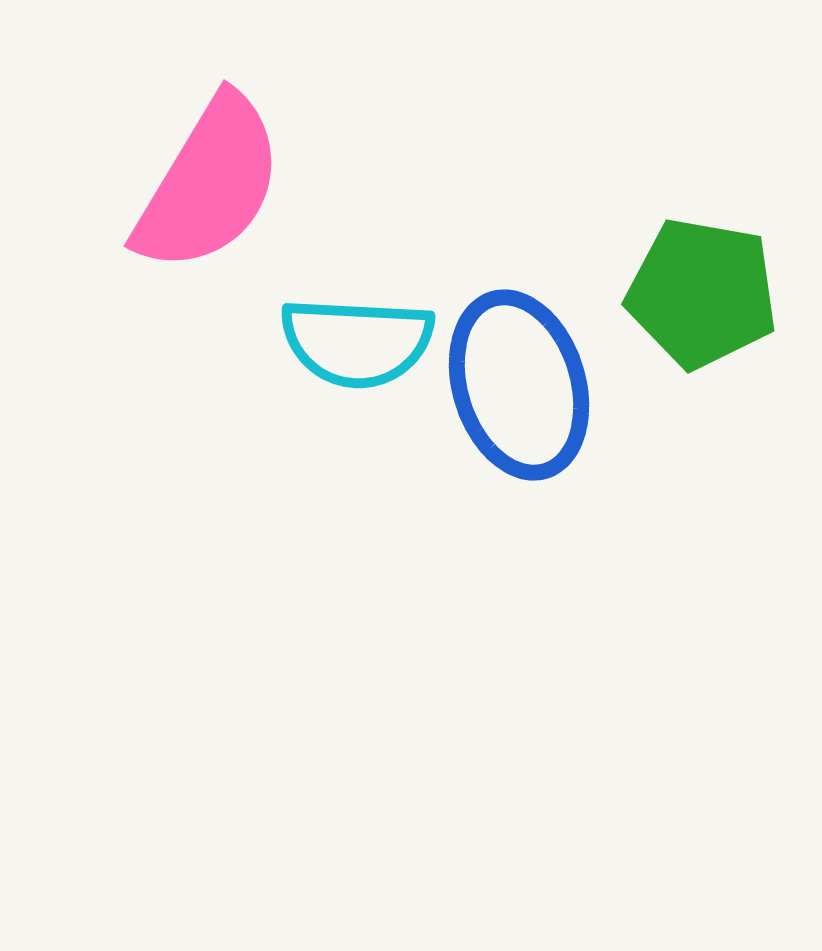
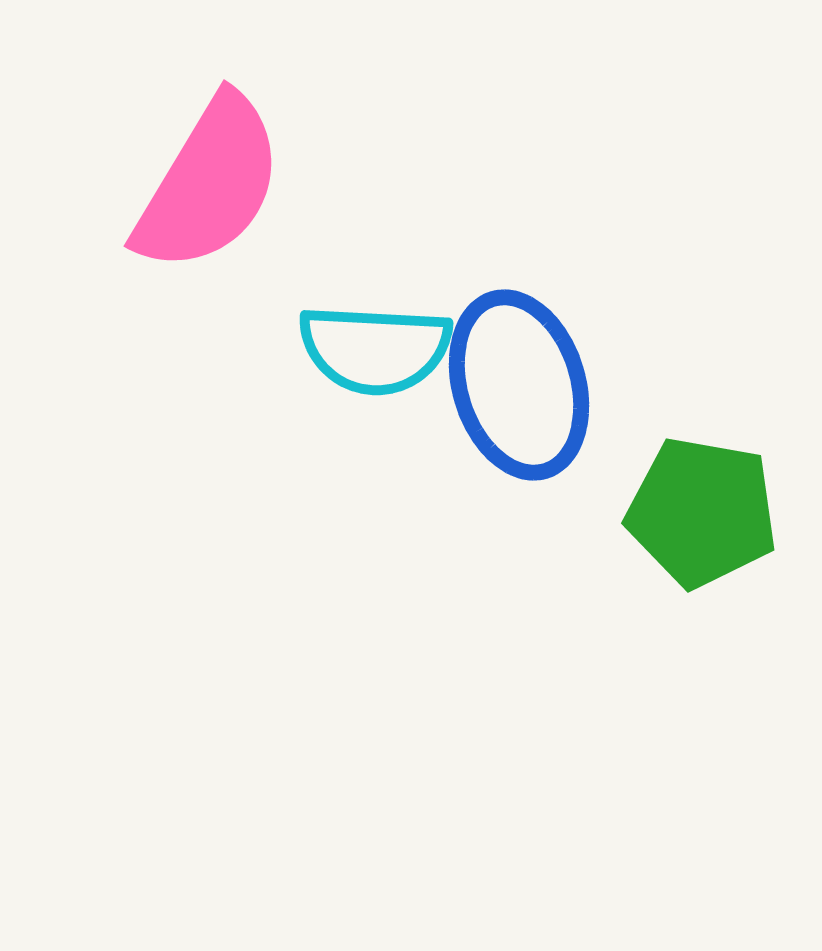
green pentagon: moved 219 px down
cyan semicircle: moved 18 px right, 7 px down
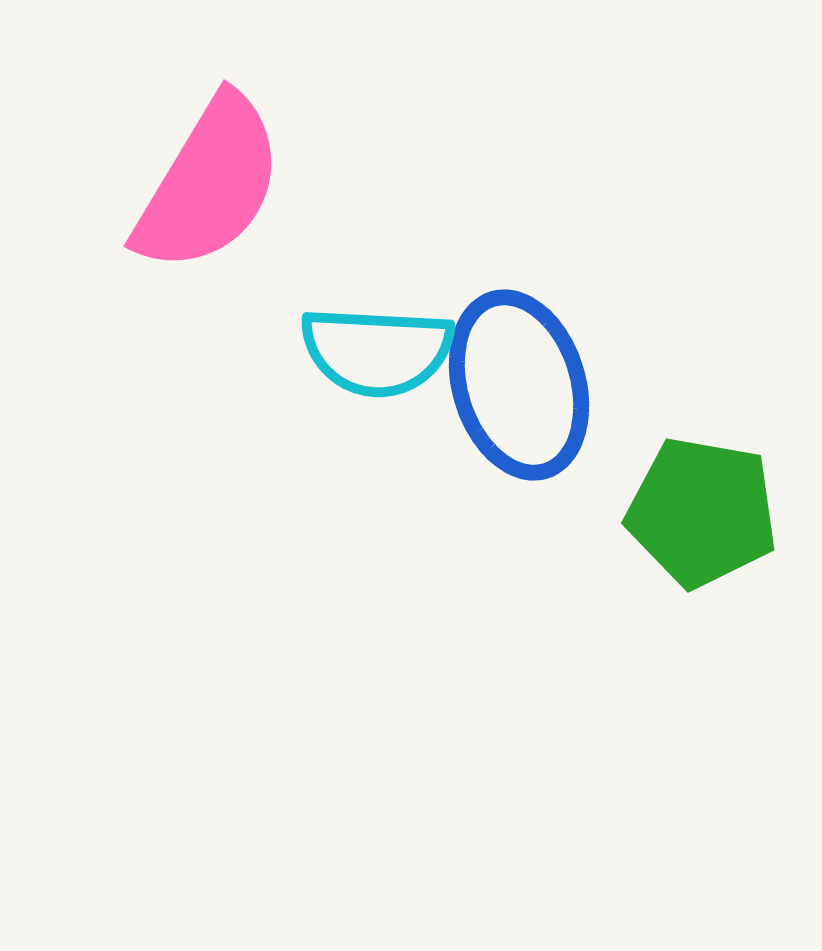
cyan semicircle: moved 2 px right, 2 px down
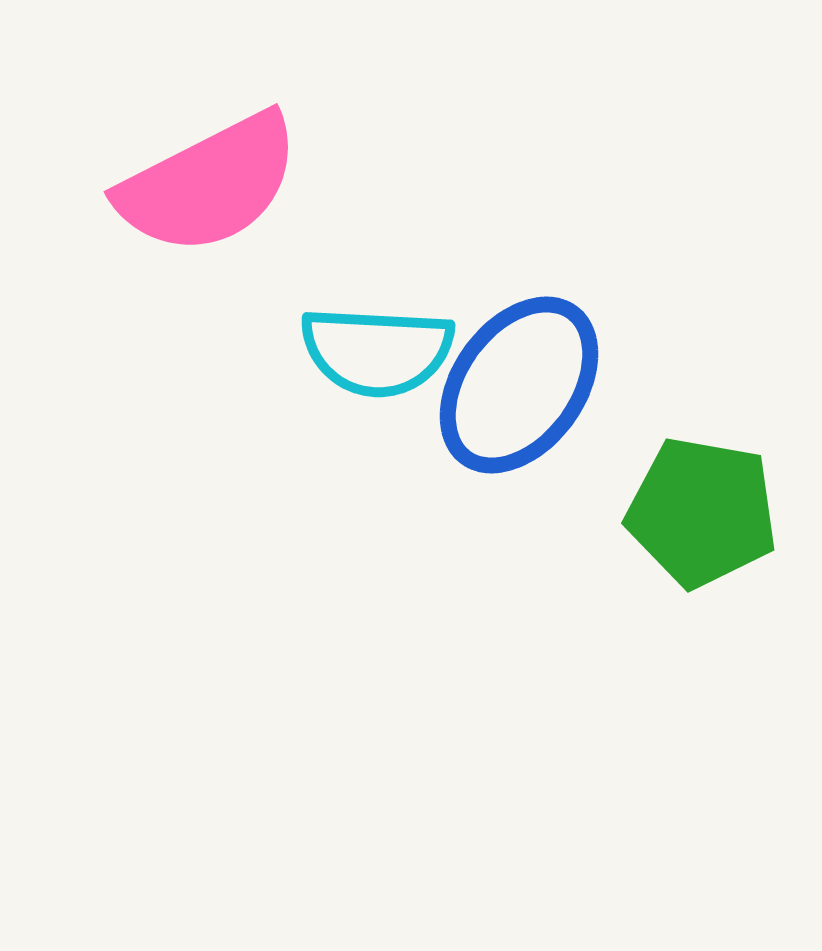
pink semicircle: rotated 32 degrees clockwise
blue ellipse: rotated 53 degrees clockwise
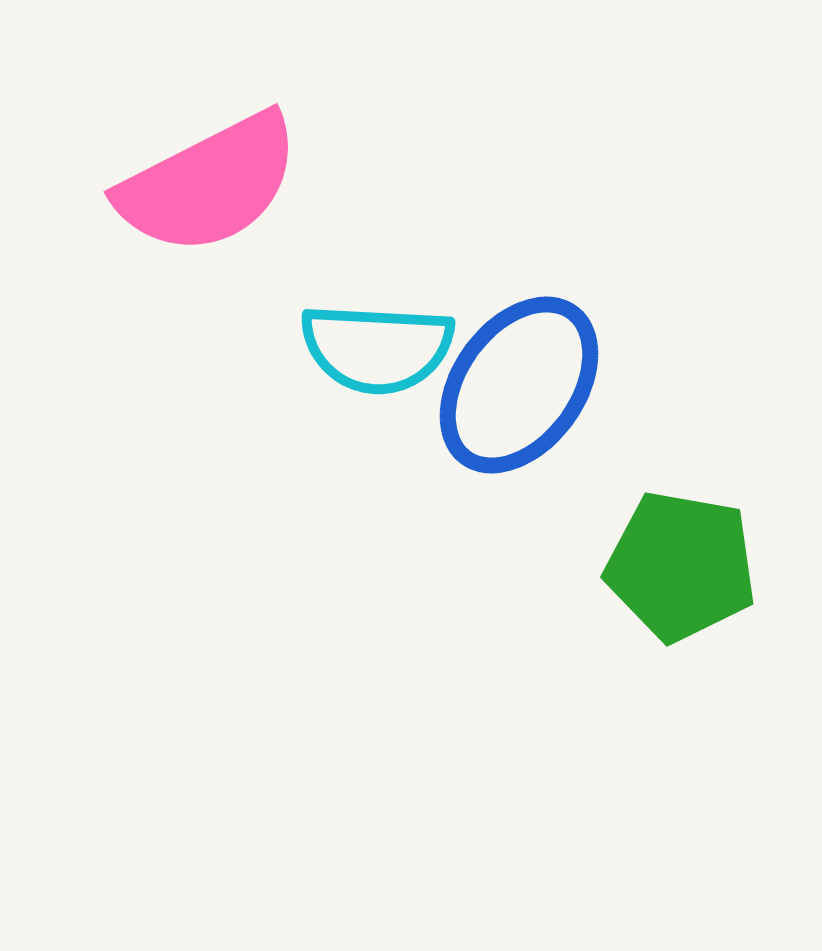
cyan semicircle: moved 3 px up
green pentagon: moved 21 px left, 54 px down
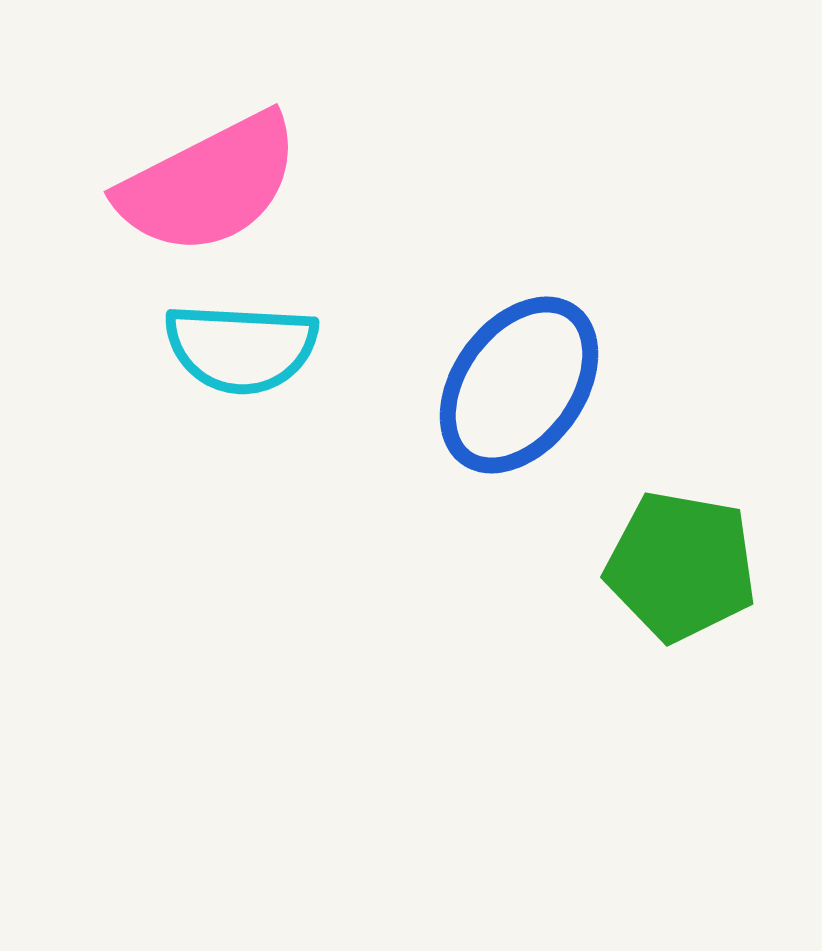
cyan semicircle: moved 136 px left
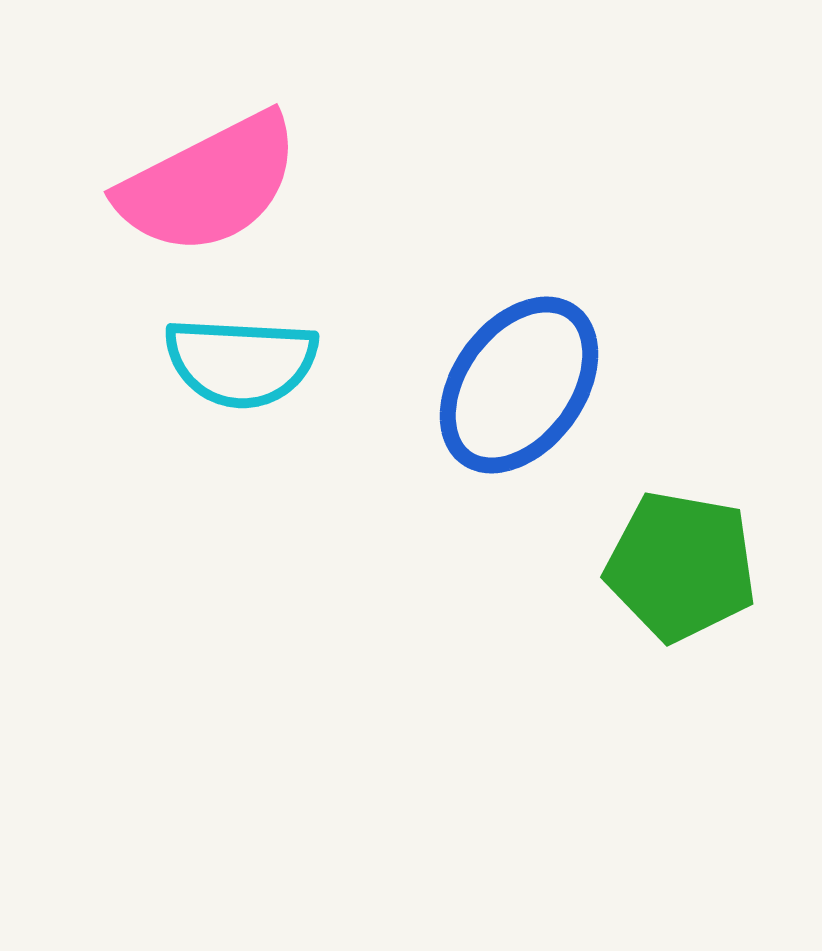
cyan semicircle: moved 14 px down
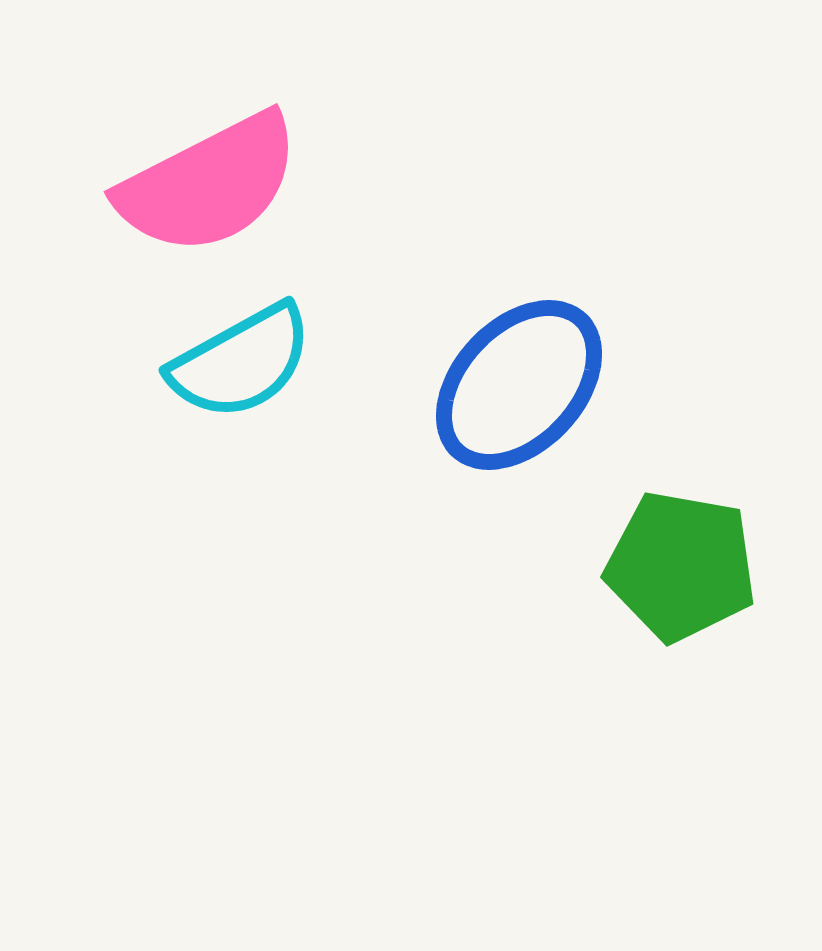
cyan semicircle: rotated 32 degrees counterclockwise
blue ellipse: rotated 7 degrees clockwise
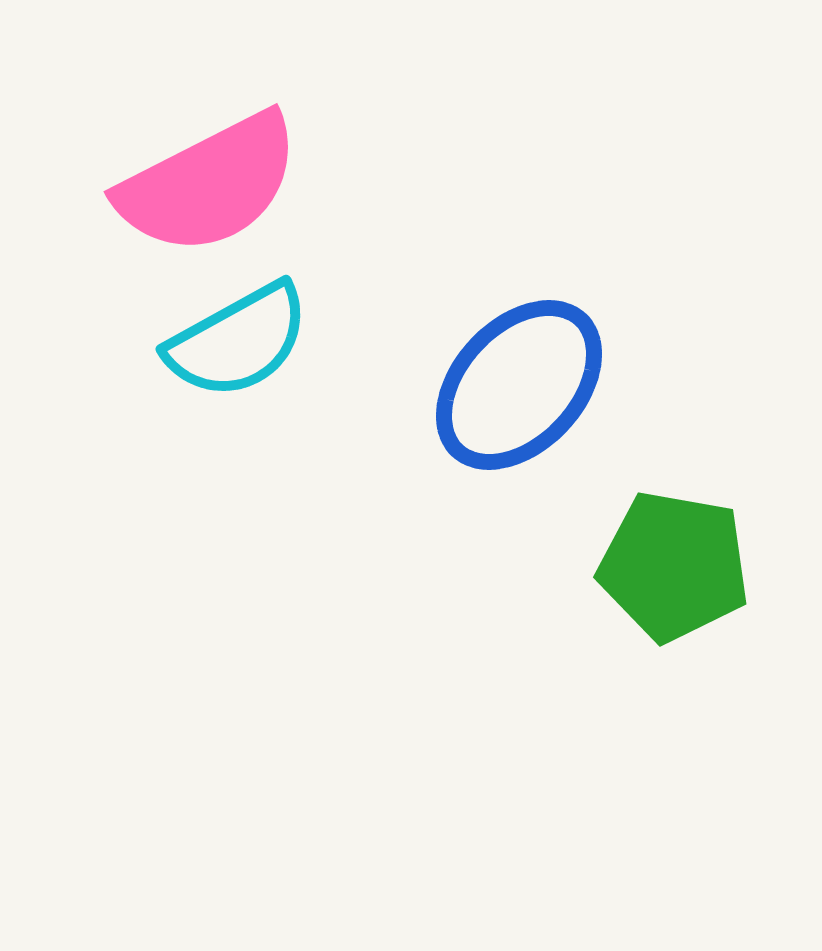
cyan semicircle: moved 3 px left, 21 px up
green pentagon: moved 7 px left
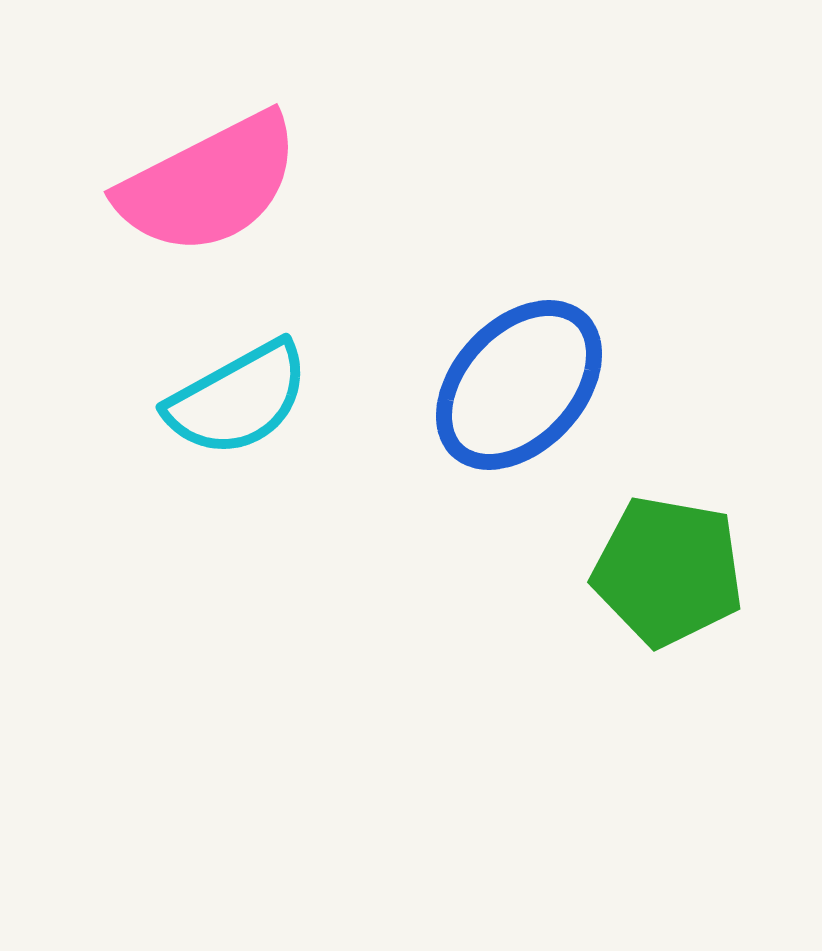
cyan semicircle: moved 58 px down
green pentagon: moved 6 px left, 5 px down
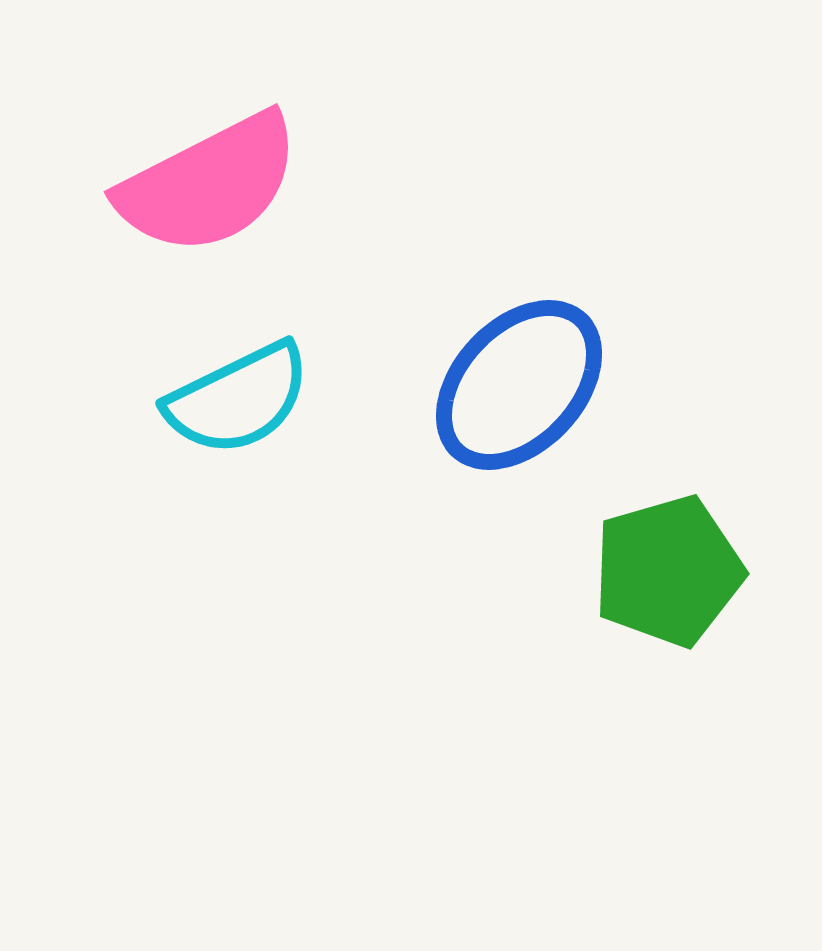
cyan semicircle: rotated 3 degrees clockwise
green pentagon: rotated 26 degrees counterclockwise
